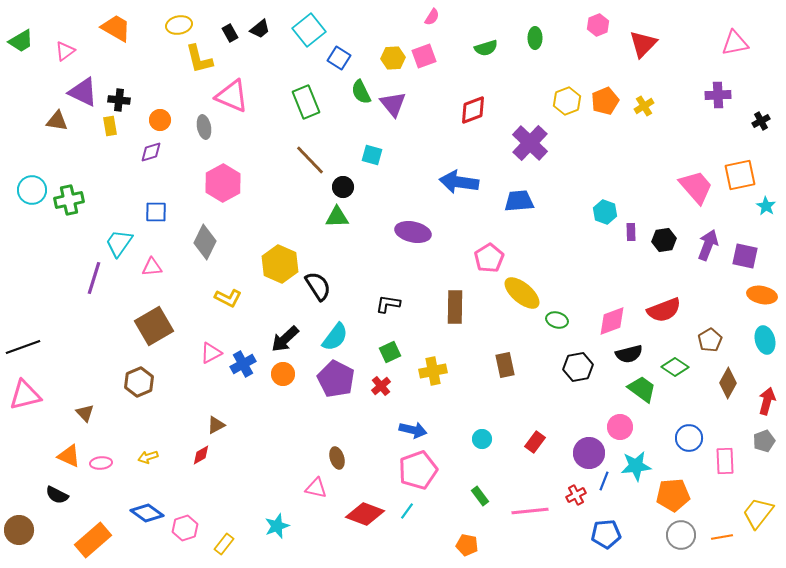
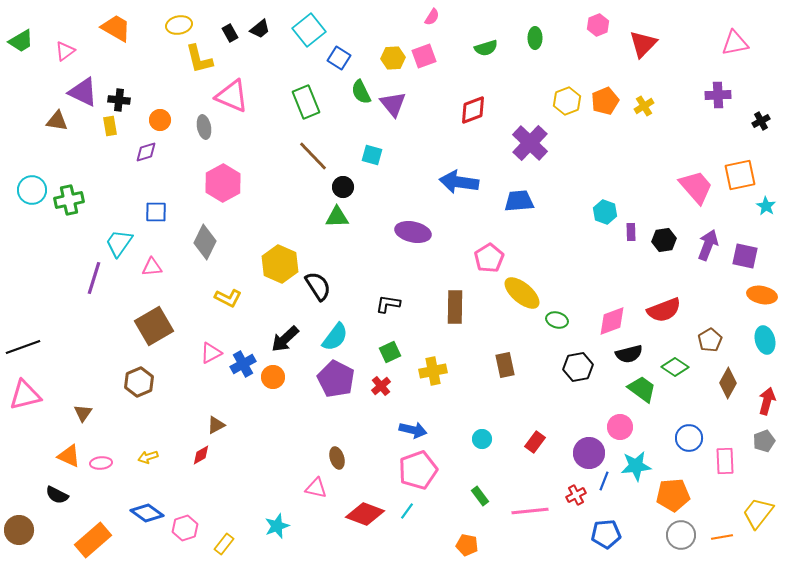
purple diamond at (151, 152): moved 5 px left
brown line at (310, 160): moved 3 px right, 4 px up
orange circle at (283, 374): moved 10 px left, 3 px down
brown triangle at (85, 413): moved 2 px left; rotated 18 degrees clockwise
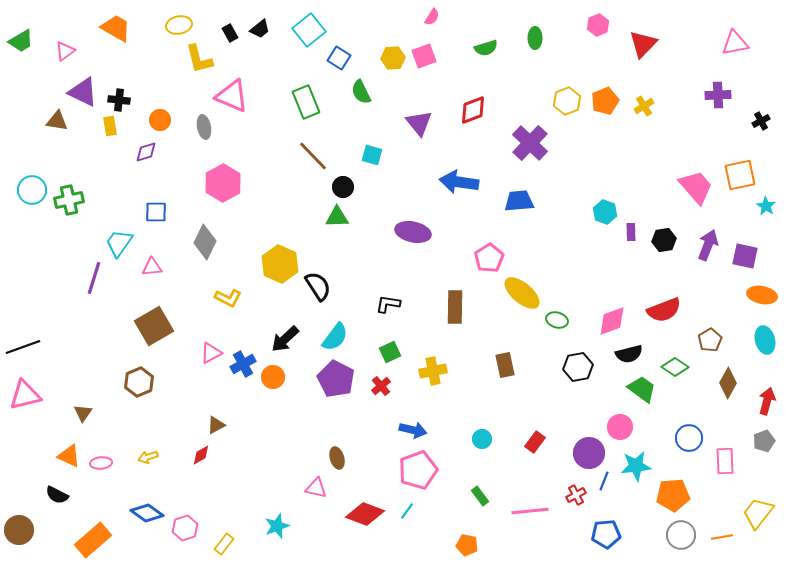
purple triangle at (393, 104): moved 26 px right, 19 px down
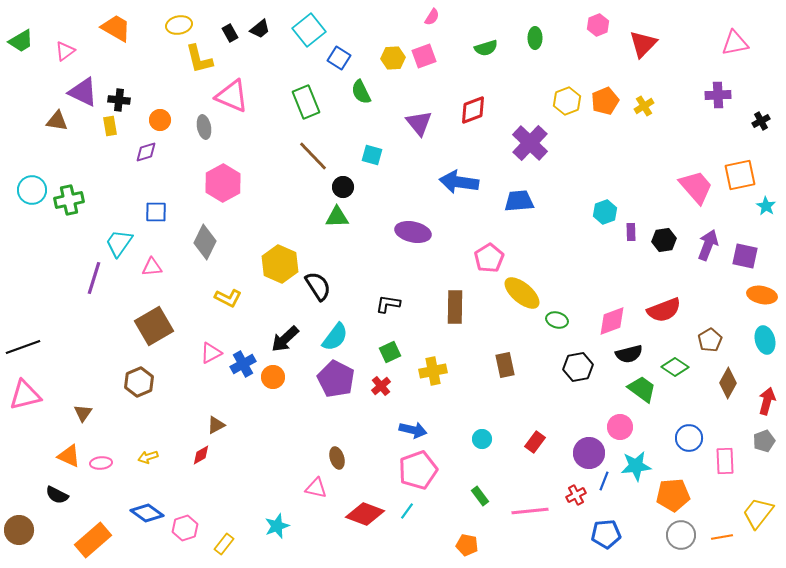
cyan hexagon at (605, 212): rotated 20 degrees clockwise
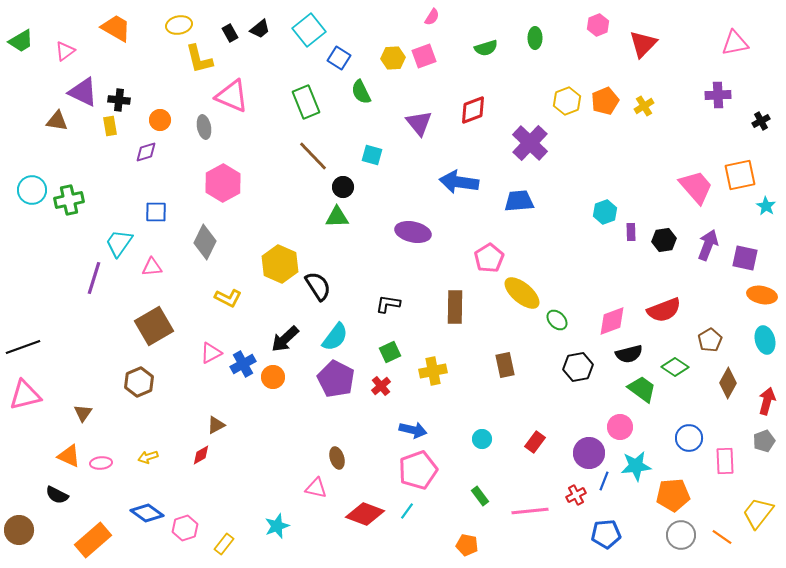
purple square at (745, 256): moved 2 px down
green ellipse at (557, 320): rotated 30 degrees clockwise
orange line at (722, 537): rotated 45 degrees clockwise
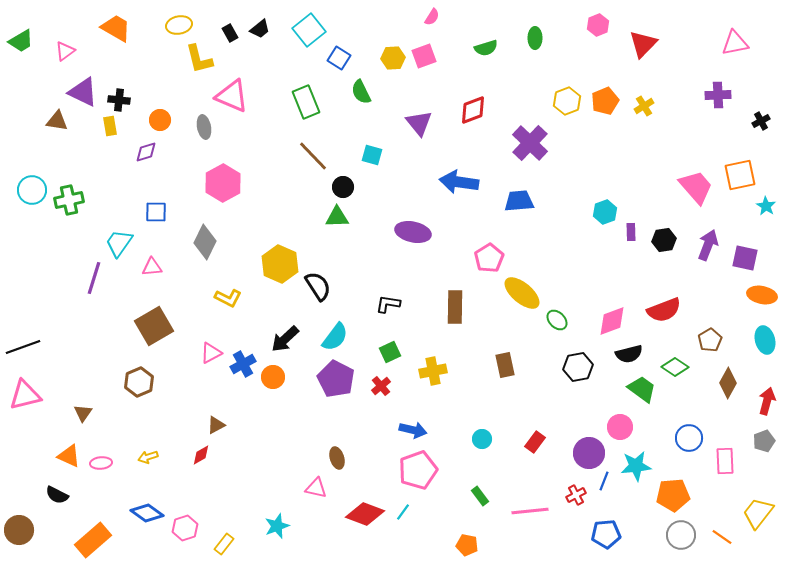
cyan line at (407, 511): moved 4 px left, 1 px down
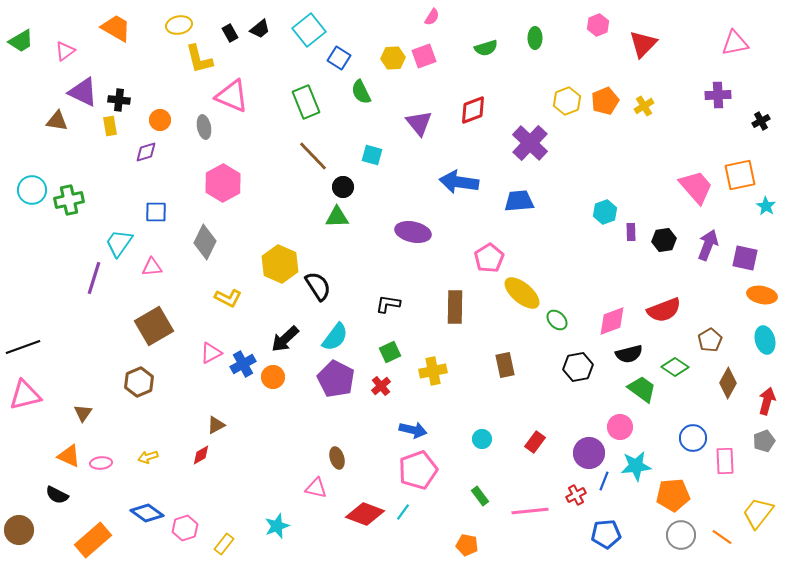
blue circle at (689, 438): moved 4 px right
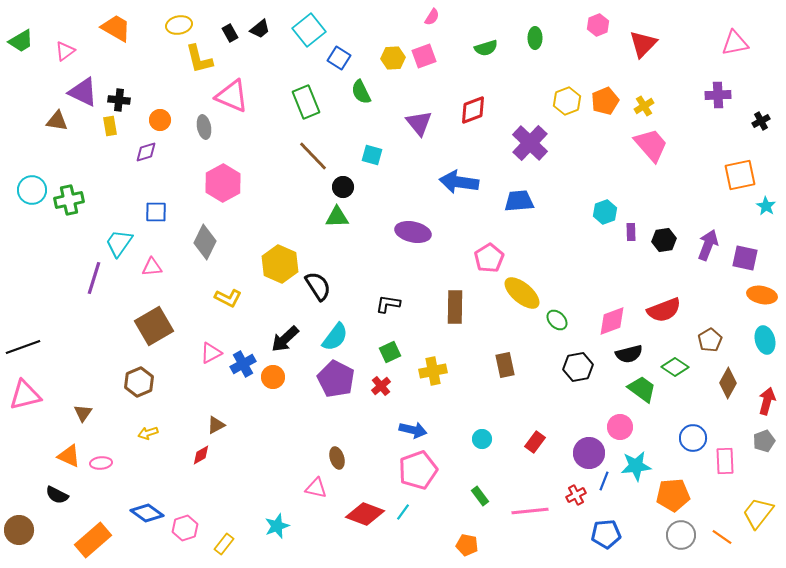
pink trapezoid at (696, 187): moved 45 px left, 42 px up
yellow arrow at (148, 457): moved 24 px up
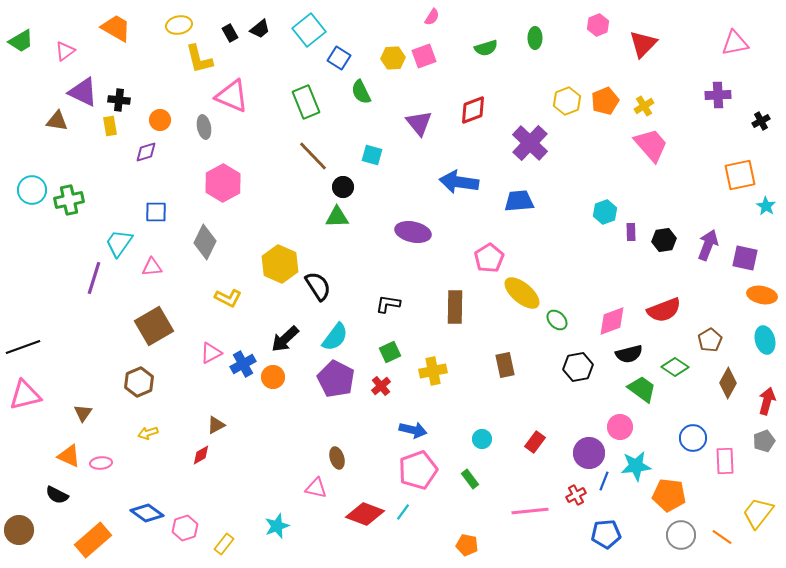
orange pentagon at (673, 495): moved 4 px left; rotated 12 degrees clockwise
green rectangle at (480, 496): moved 10 px left, 17 px up
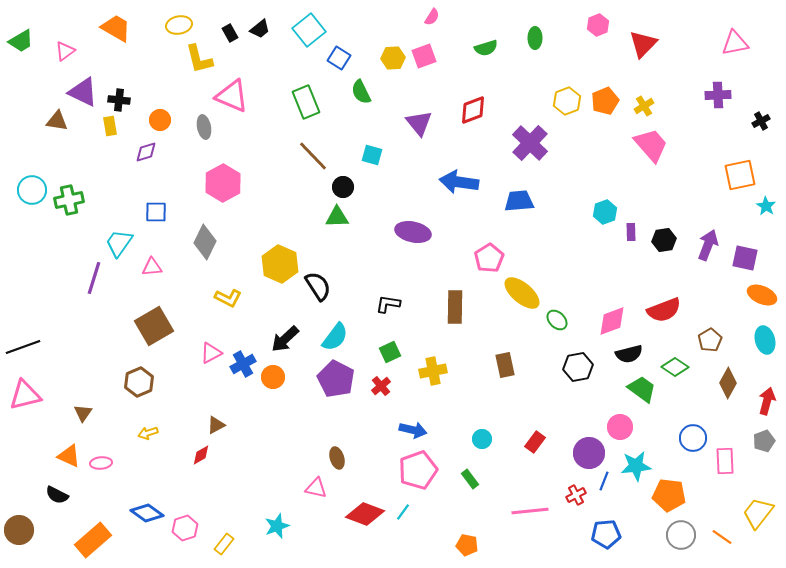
orange ellipse at (762, 295): rotated 12 degrees clockwise
